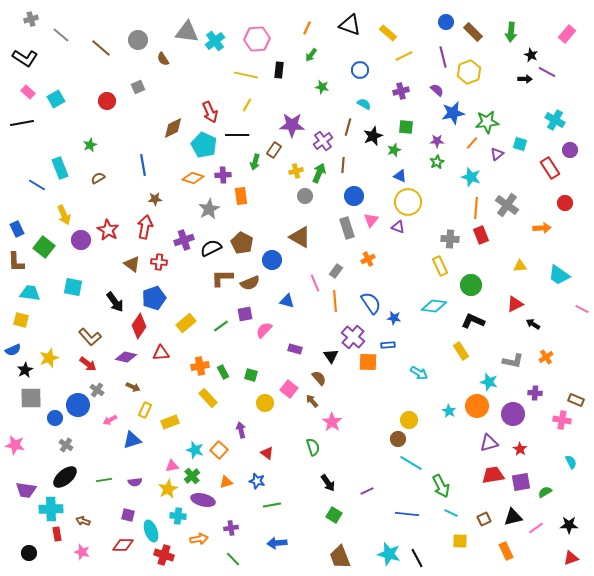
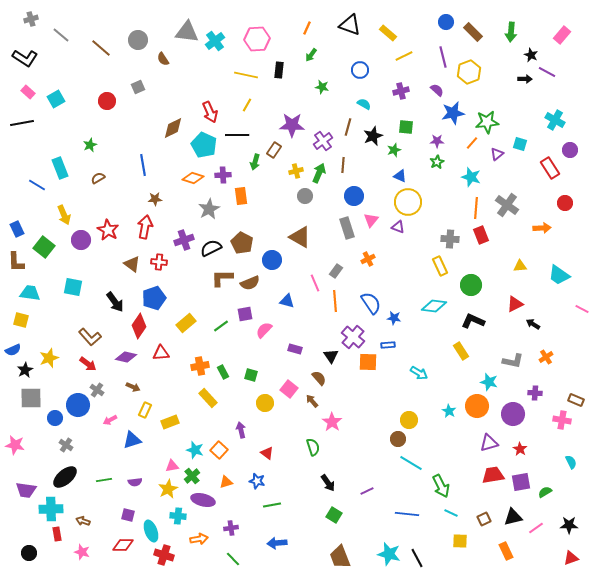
pink rectangle at (567, 34): moved 5 px left, 1 px down
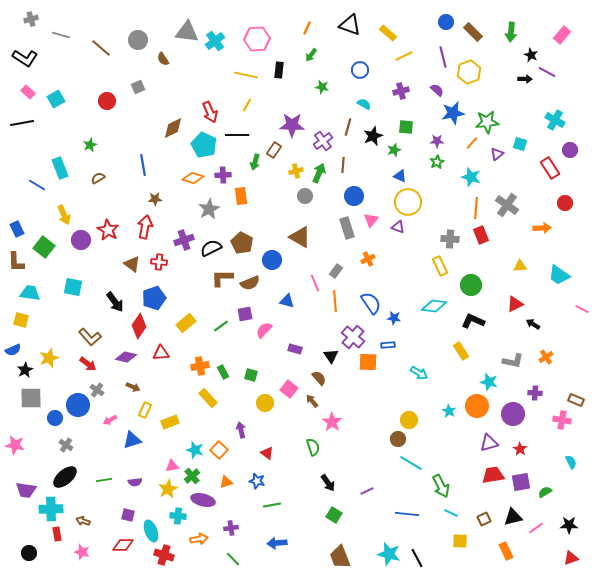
gray line at (61, 35): rotated 24 degrees counterclockwise
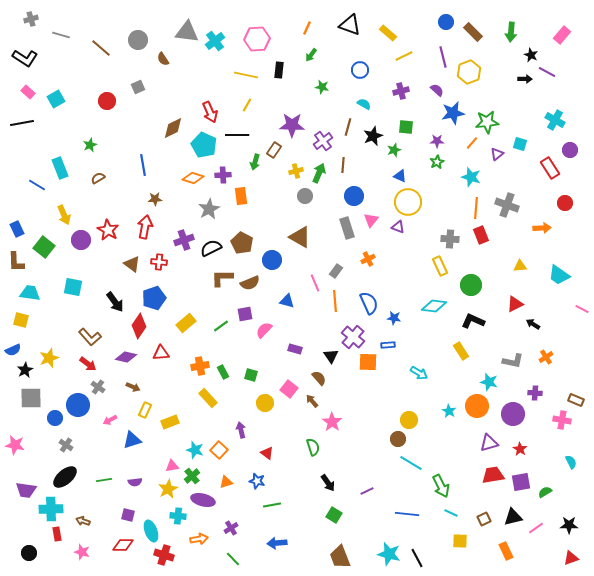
gray cross at (507, 205): rotated 15 degrees counterclockwise
blue semicircle at (371, 303): moved 2 px left; rotated 10 degrees clockwise
gray cross at (97, 390): moved 1 px right, 3 px up
purple cross at (231, 528): rotated 24 degrees counterclockwise
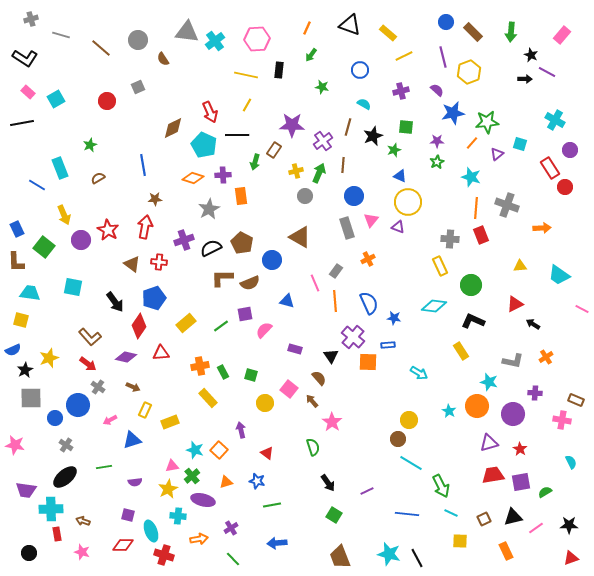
red circle at (565, 203): moved 16 px up
green line at (104, 480): moved 13 px up
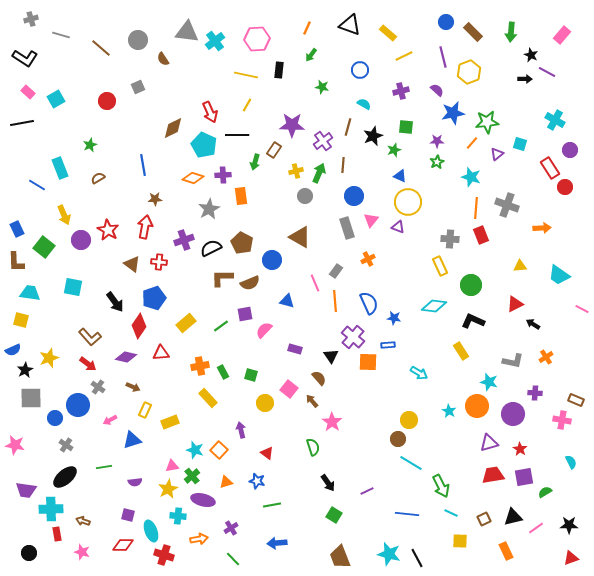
purple square at (521, 482): moved 3 px right, 5 px up
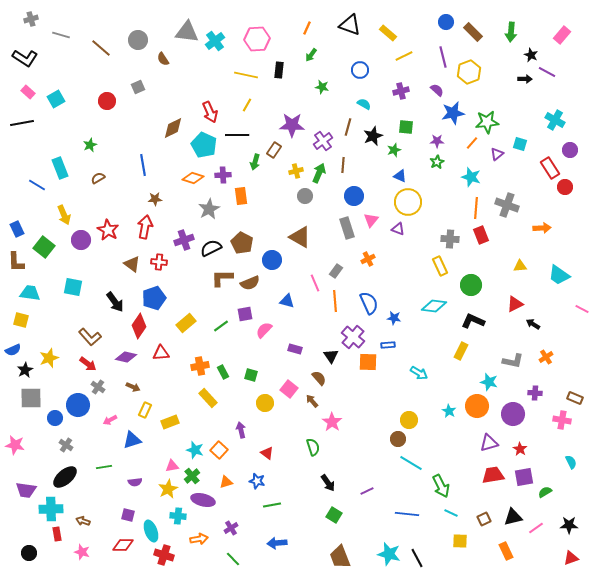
purple triangle at (398, 227): moved 2 px down
yellow rectangle at (461, 351): rotated 60 degrees clockwise
brown rectangle at (576, 400): moved 1 px left, 2 px up
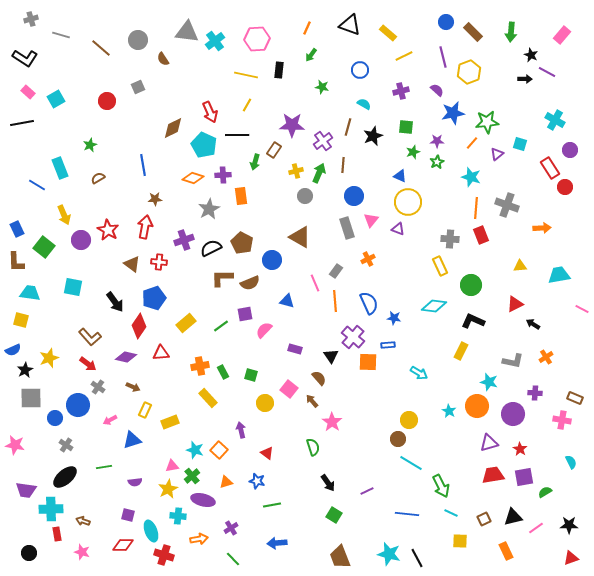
green star at (394, 150): moved 19 px right, 2 px down
cyan trapezoid at (559, 275): rotated 135 degrees clockwise
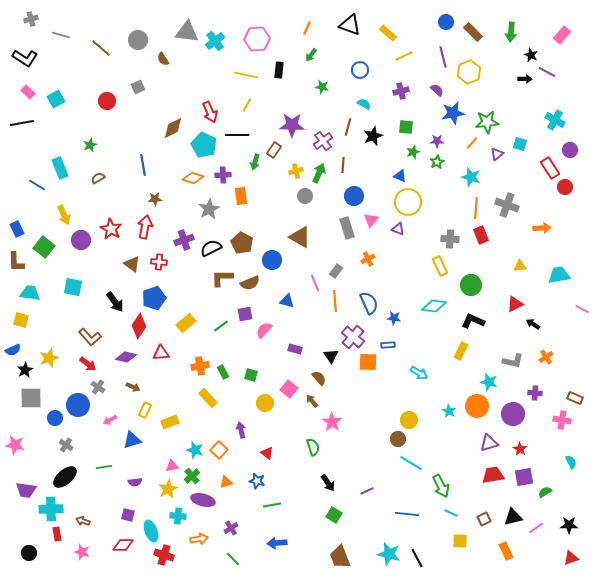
red star at (108, 230): moved 3 px right, 1 px up
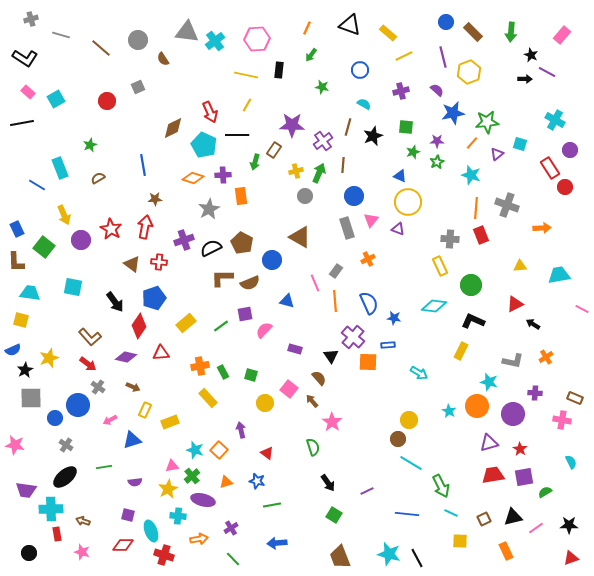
cyan star at (471, 177): moved 2 px up
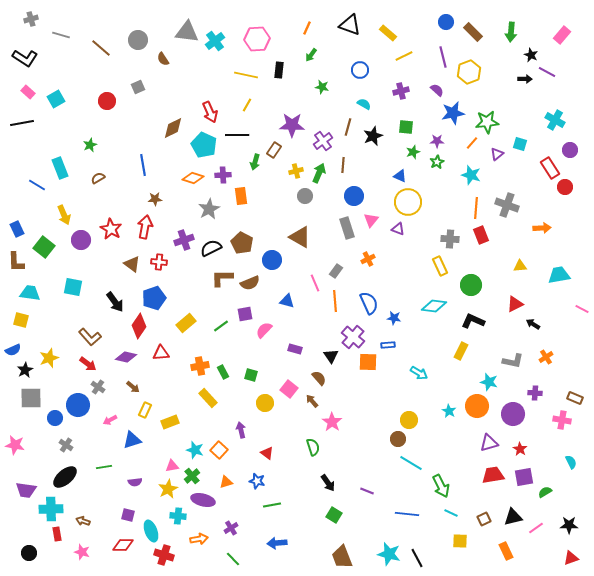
brown arrow at (133, 387): rotated 16 degrees clockwise
purple line at (367, 491): rotated 48 degrees clockwise
brown trapezoid at (340, 557): moved 2 px right
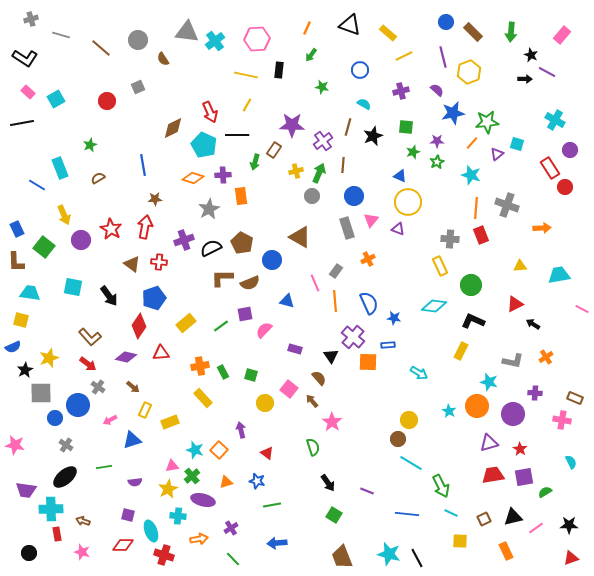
cyan square at (520, 144): moved 3 px left
gray circle at (305, 196): moved 7 px right
black arrow at (115, 302): moved 6 px left, 6 px up
blue semicircle at (13, 350): moved 3 px up
gray square at (31, 398): moved 10 px right, 5 px up
yellow rectangle at (208, 398): moved 5 px left
